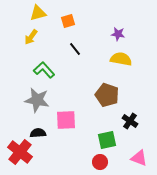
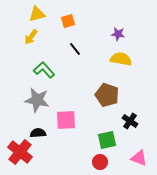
yellow triangle: moved 1 px left, 1 px down
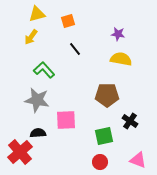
brown pentagon: rotated 20 degrees counterclockwise
green square: moved 3 px left, 4 px up
red cross: rotated 10 degrees clockwise
pink triangle: moved 1 px left, 2 px down
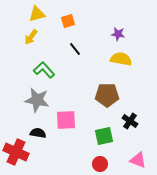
black semicircle: rotated 14 degrees clockwise
red cross: moved 4 px left; rotated 25 degrees counterclockwise
red circle: moved 2 px down
